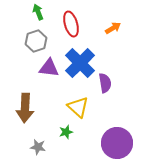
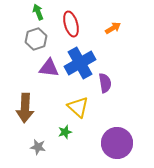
gray hexagon: moved 2 px up
blue cross: rotated 16 degrees clockwise
green star: moved 1 px left
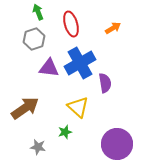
gray hexagon: moved 2 px left
brown arrow: rotated 128 degrees counterclockwise
purple circle: moved 1 px down
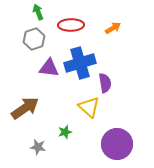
red ellipse: moved 1 px down; rotated 75 degrees counterclockwise
blue cross: rotated 12 degrees clockwise
yellow triangle: moved 11 px right
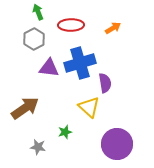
gray hexagon: rotated 10 degrees counterclockwise
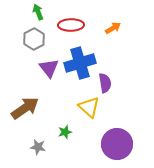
purple triangle: rotated 45 degrees clockwise
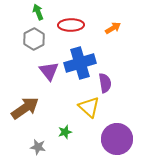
purple triangle: moved 3 px down
purple circle: moved 5 px up
